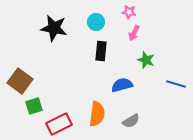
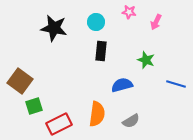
pink arrow: moved 22 px right, 11 px up
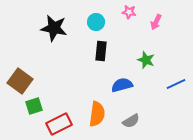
blue line: rotated 42 degrees counterclockwise
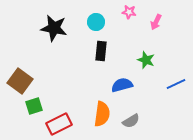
orange semicircle: moved 5 px right
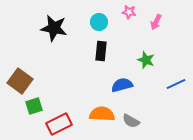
cyan circle: moved 3 px right
orange semicircle: rotated 95 degrees counterclockwise
gray semicircle: rotated 60 degrees clockwise
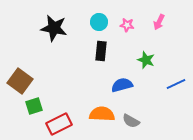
pink star: moved 2 px left, 13 px down
pink arrow: moved 3 px right
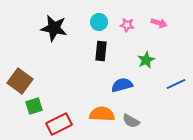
pink arrow: moved 1 px down; rotated 98 degrees counterclockwise
green star: rotated 24 degrees clockwise
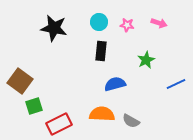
blue semicircle: moved 7 px left, 1 px up
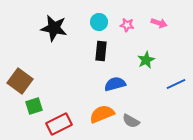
orange semicircle: rotated 25 degrees counterclockwise
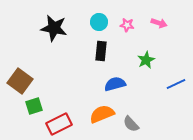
gray semicircle: moved 3 px down; rotated 18 degrees clockwise
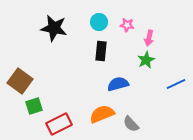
pink arrow: moved 10 px left, 15 px down; rotated 84 degrees clockwise
blue semicircle: moved 3 px right
